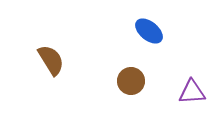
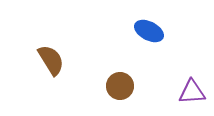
blue ellipse: rotated 12 degrees counterclockwise
brown circle: moved 11 px left, 5 px down
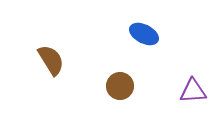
blue ellipse: moved 5 px left, 3 px down
purple triangle: moved 1 px right, 1 px up
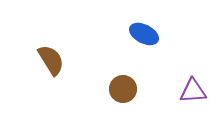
brown circle: moved 3 px right, 3 px down
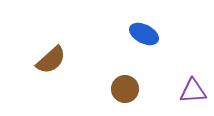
brown semicircle: rotated 80 degrees clockwise
brown circle: moved 2 px right
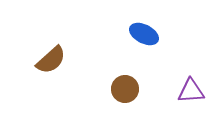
purple triangle: moved 2 px left
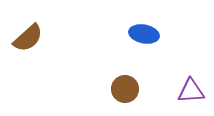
blue ellipse: rotated 16 degrees counterclockwise
brown semicircle: moved 23 px left, 22 px up
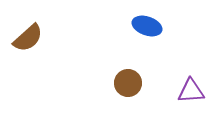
blue ellipse: moved 3 px right, 8 px up; rotated 8 degrees clockwise
brown circle: moved 3 px right, 6 px up
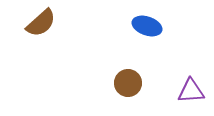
brown semicircle: moved 13 px right, 15 px up
